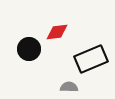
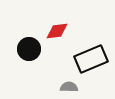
red diamond: moved 1 px up
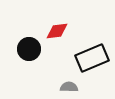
black rectangle: moved 1 px right, 1 px up
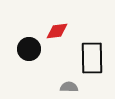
black rectangle: rotated 68 degrees counterclockwise
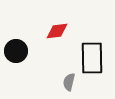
black circle: moved 13 px left, 2 px down
gray semicircle: moved 5 px up; rotated 78 degrees counterclockwise
